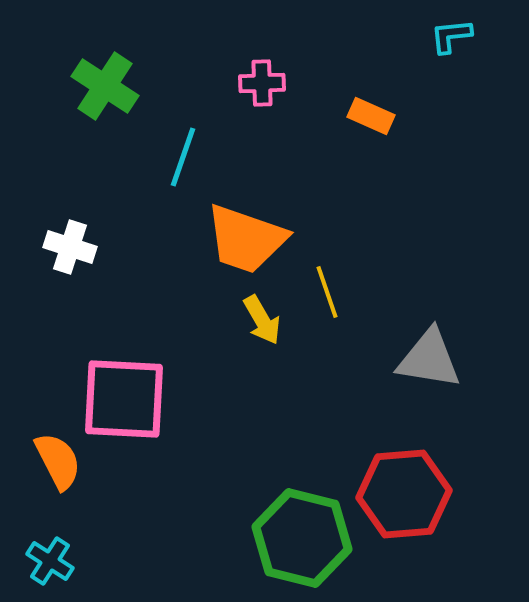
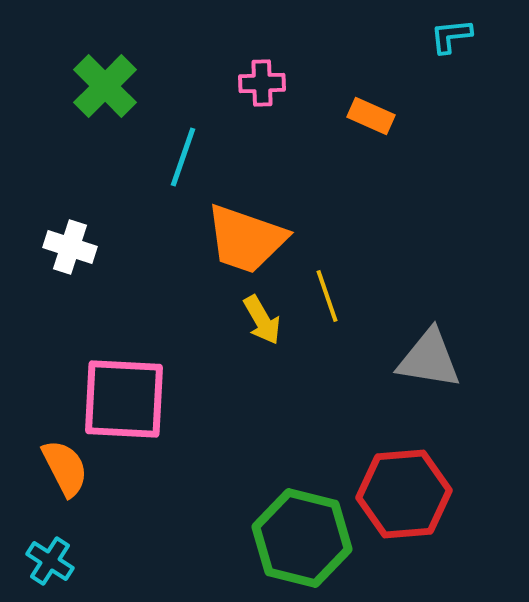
green cross: rotated 12 degrees clockwise
yellow line: moved 4 px down
orange semicircle: moved 7 px right, 7 px down
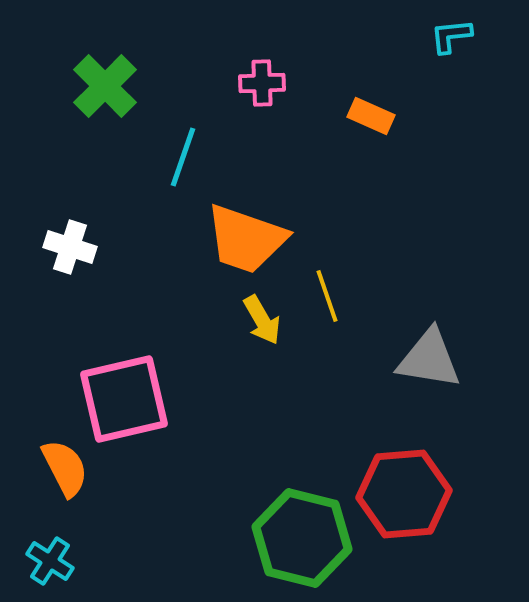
pink square: rotated 16 degrees counterclockwise
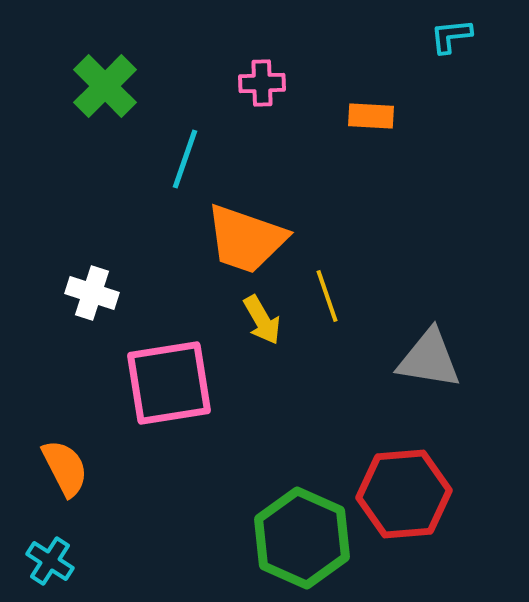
orange rectangle: rotated 21 degrees counterclockwise
cyan line: moved 2 px right, 2 px down
white cross: moved 22 px right, 46 px down
pink square: moved 45 px right, 16 px up; rotated 4 degrees clockwise
green hexagon: rotated 10 degrees clockwise
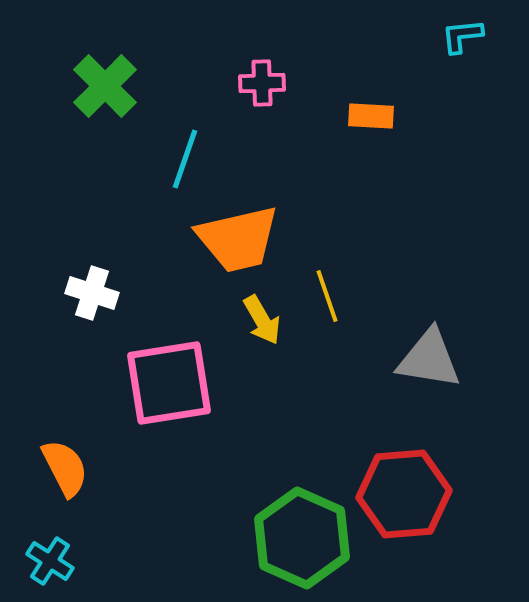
cyan L-shape: moved 11 px right
orange trapezoid: moved 8 px left; rotated 32 degrees counterclockwise
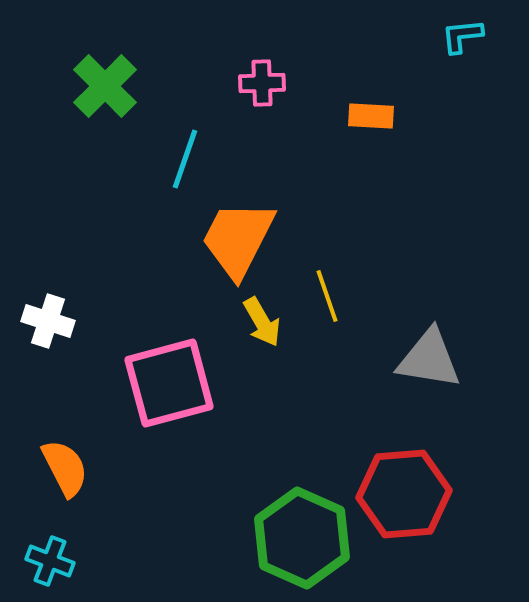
orange trapezoid: rotated 130 degrees clockwise
white cross: moved 44 px left, 28 px down
yellow arrow: moved 2 px down
pink square: rotated 6 degrees counterclockwise
cyan cross: rotated 12 degrees counterclockwise
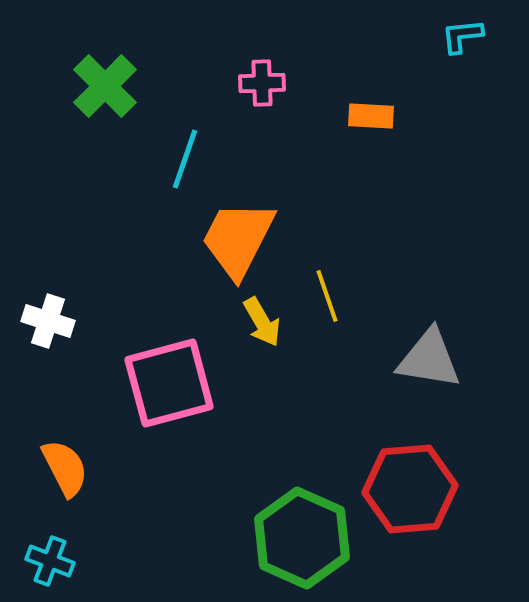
red hexagon: moved 6 px right, 5 px up
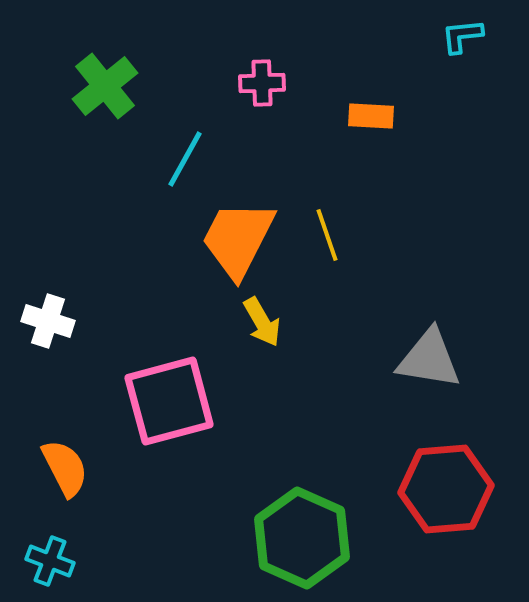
green cross: rotated 6 degrees clockwise
cyan line: rotated 10 degrees clockwise
yellow line: moved 61 px up
pink square: moved 18 px down
red hexagon: moved 36 px right
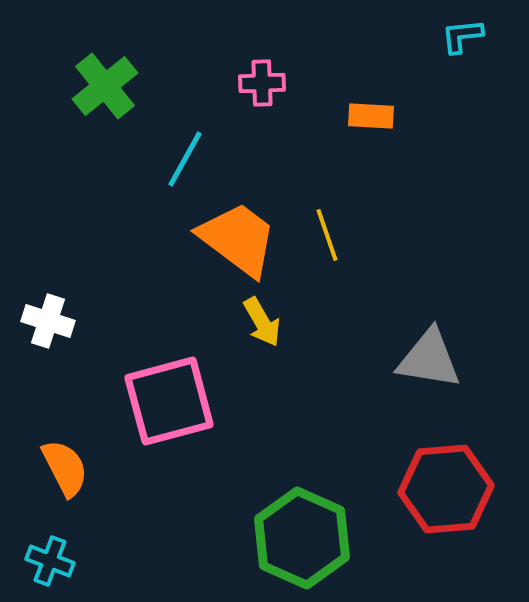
orange trapezoid: rotated 100 degrees clockwise
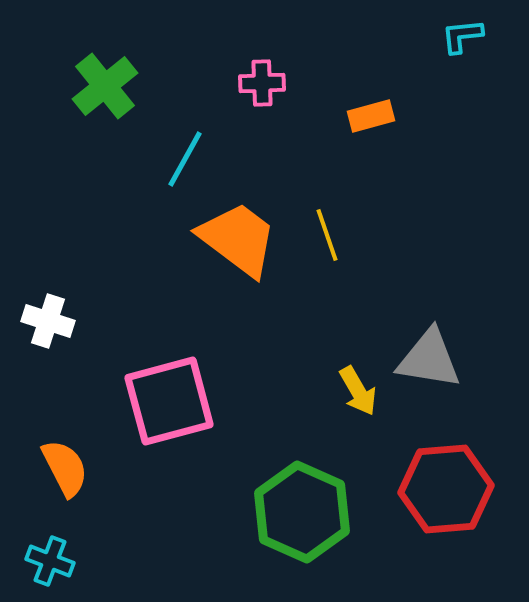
orange rectangle: rotated 18 degrees counterclockwise
yellow arrow: moved 96 px right, 69 px down
green hexagon: moved 26 px up
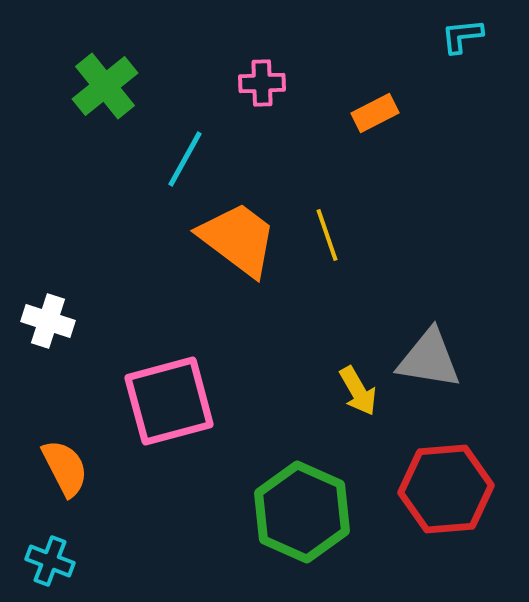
orange rectangle: moved 4 px right, 3 px up; rotated 12 degrees counterclockwise
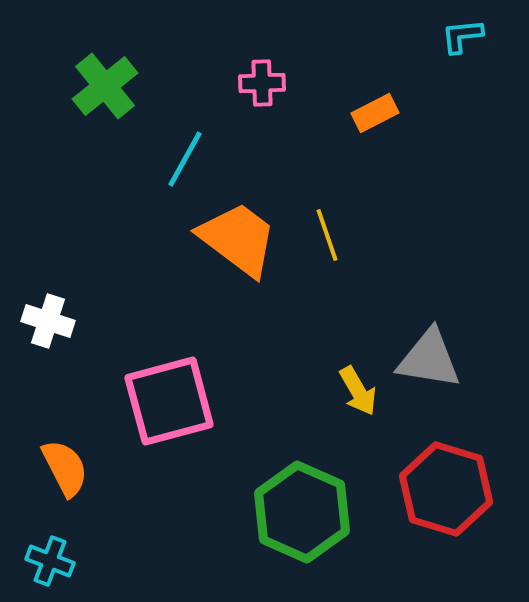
red hexagon: rotated 22 degrees clockwise
